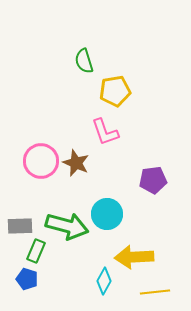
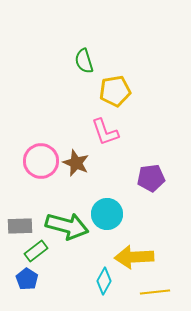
purple pentagon: moved 2 px left, 2 px up
green rectangle: rotated 30 degrees clockwise
blue pentagon: rotated 15 degrees clockwise
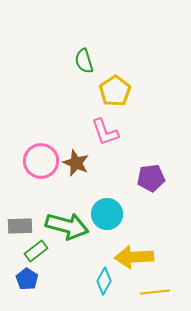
yellow pentagon: rotated 24 degrees counterclockwise
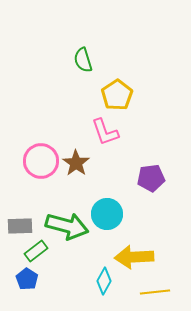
green semicircle: moved 1 px left, 1 px up
yellow pentagon: moved 2 px right, 4 px down
brown star: rotated 12 degrees clockwise
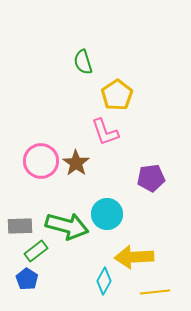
green semicircle: moved 2 px down
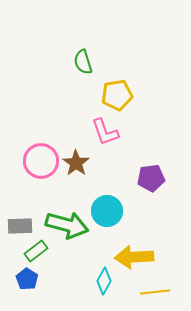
yellow pentagon: rotated 24 degrees clockwise
cyan circle: moved 3 px up
green arrow: moved 1 px up
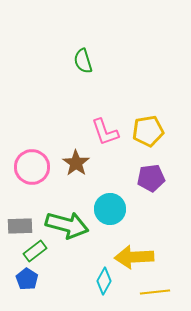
green semicircle: moved 1 px up
yellow pentagon: moved 31 px right, 36 px down
pink circle: moved 9 px left, 6 px down
cyan circle: moved 3 px right, 2 px up
green rectangle: moved 1 px left
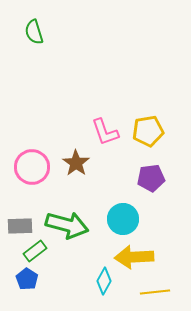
green semicircle: moved 49 px left, 29 px up
cyan circle: moved 13 px right, 10 px down
